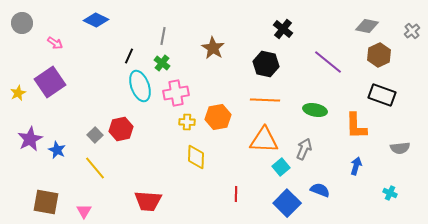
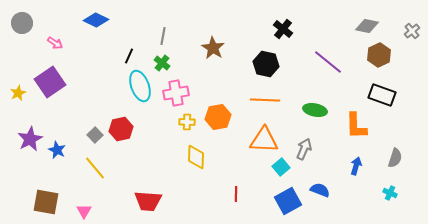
gray semicircle at (400, 148): moved 5 px left, 10 px down; rotated 66 degrees counterclockwise
blue square at (287, 203): moved 1 px right, 2 px up; rotated 16 degrees clockwise
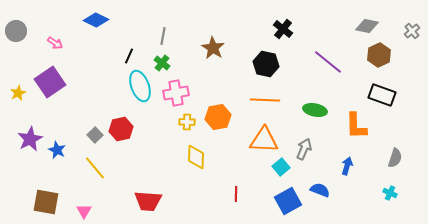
gray circle at (22, 23): moved 6 px left, 8 px down
blue arrow at (356, 166): moved 9 px left
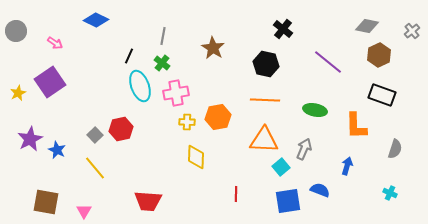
gray semicircle at (395, 158): moved 9 px up
blue square at (288, 201): rotated 20 degrees clockwise
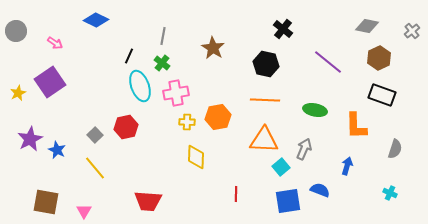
brown hexagon at (379, 55): moved 3 px down
red hexagon at (121, 129): moved 5 px right, 2 px up
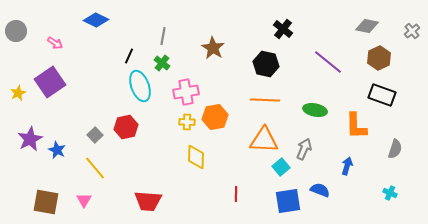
pink cross at (176, 93): moved 10 px right, 1 px up
orange hexagon at (218, 117): moved 3 px left
pink triangle at (84, 211): moved 11 px up
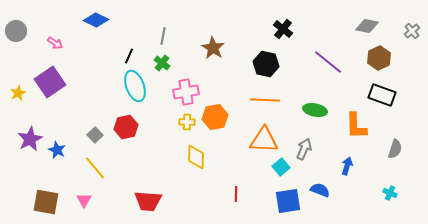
cyan ellipse at (140, 86): moved 5 px left
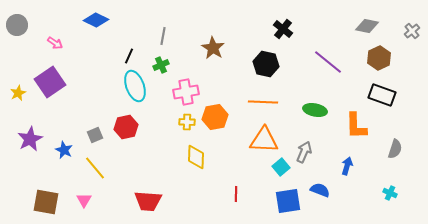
gray circle at (16, 31): moved 1 px right, 6 px up
green cross at (162, 63): moved 1 px left, 2 px down; rotated 28 degrees clockwise
orange line at (265, 100): moved 2 px left, 2 px down
gray square at (95, 135): rotated 21 degrees clockwise
gray arrow at (304, 149): moved 3 px down
blue star at (57, 150): moved 7 px right
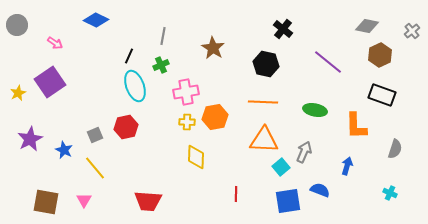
brown hexagon at (379, 58): moved 1 px right, 3 px up
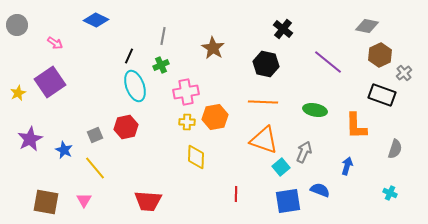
gray cross at (412, 31): moved 8 px left, 42 px down
orange triangle at (264, 140): rotated 16 degrees clockwise
